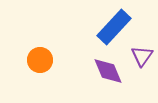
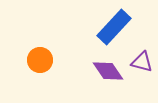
purple triangle: moved 6 px down; rotated 50 degrees counterclockwise
purple diamond: rotated 12 degrees counterclockwise
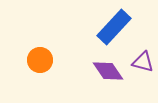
purple triangle: moved 1 px right
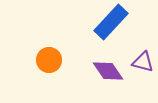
blue rectangle: moved 3 px left, 5 px up
orange circle: moved 9 px right
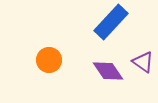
purple triangle: rotated 20 degrees clockwise
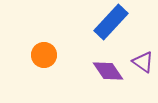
orange circle: moved 5 px left, 5 px up
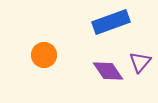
blue rectangle: rotated 27 degrees clockwise
purple triangle: moved 3 px left; rotated 35 degrees clockwise
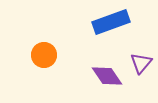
purple triangle: moved 1 px right, 1 px down
purple diamond: moved 1 px left, 5 px down
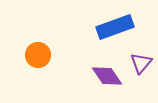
blue rectangle: moved 4 px right, 5 px down
orange circle: moved 6 px left
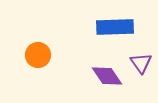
blue rectangle: rotated 18 degrees clockwise
purple triangle: rotated 15 degrees counterclockwise
